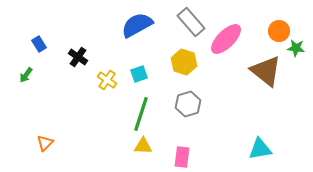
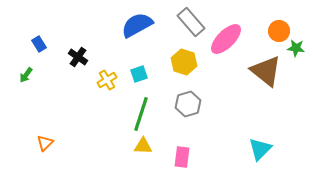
yellow cross: rotated 24 degrees clockwise
cyan triangle: rotated 35 degrees counterclockwise
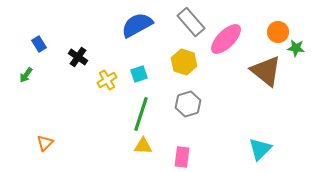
orange circle: moved 1 px left, 1 px down
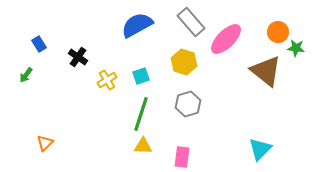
cyan square: moved 2 px right, 2 px down
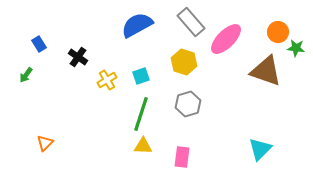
brown triangle: rotated 20 degrees counterclockwise
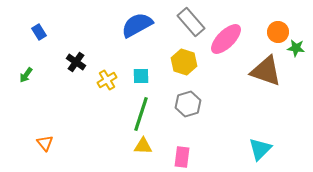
blue rectangle: moved 12 px up
black cross: moved 2 px left, 5 px down
cyan square: rotated 18 degrees clockwise
orange triangle: rotated 24 degrees counterclockwise
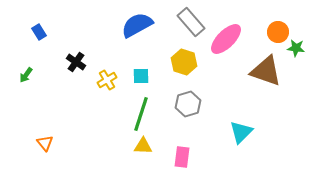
cyan triangle: moved 19 px left, 17 px up
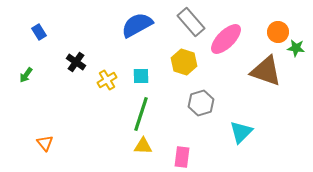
gray hexagon: moved 13 px right, 1 px up
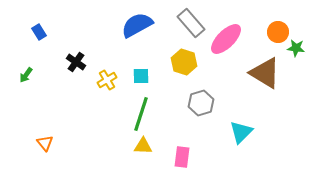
gray rectangle: moved 1 px down
brown triangle: moved 1 px left, 2 px down; rotated 12 degrees clockwise
